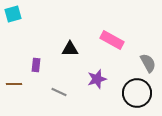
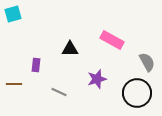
gray semicircle: moved 1 px left, 1 px up
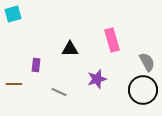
pink rectangle: rotated 45 degrees clockwise
black circle: moved 6 px right, 3 px up
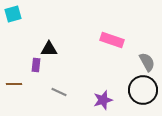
pink rectangle: rotated 55 degrees counterclockwise
black triangle: moved 21 px left
purple star: moved 6 px right, 21 px down
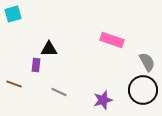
brown line: rotated 21 degrees clockwise
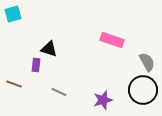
black triangle: rotated 18 degrees clockwise
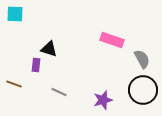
cyan square: moved 2 px right; rotated 18 degrees clockwise
gray semicircle: moved 5 px left, 3 px up
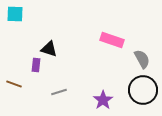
gray line: rotated 42 degrees counterclockwise
purple star: rotated 18 degrees counterclockwise
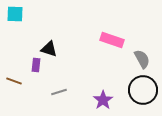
brown line: moved 3 px up
